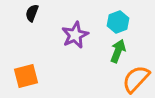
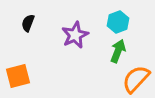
black semicircle: moved 4 px left, 10 px down
orange square: moved 8 px left
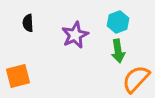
black semicircle: rotated 24 degrees counterclockwise
green arrow: rotated 150 degrees clockwise
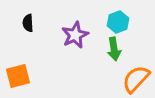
green arrow: moved 4 px left, 2 px up
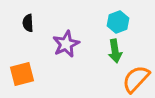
purple star: moved 9 px left, 9 px down
green arrow: moved 1 px right, 2 px down
orange square: moved 4 px right, 2 px up
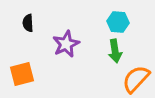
cyan hexagon: rotated 25 degrees clockwise
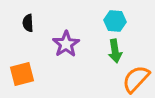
cyan hexagon: moved 3 px left, 1 px up
purple star: rotated 8 degrees counterclockwise
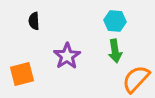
black semicircle: moved 6 px right, 2 px up
purple star: moved 1 px right, 12 px down
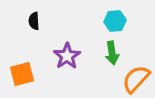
cyan hexagon: rotated 10 degrees counterclockwise
green arrow: moved 3 px left, 2 px down
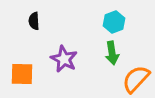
cyan hexagon: moved 1 px left, 1 px down; rotated 15 degrees counterclockwise
purple star: moved 3 px left, 3 px down; rotated 12 degrees counterclockwise
orange square: rotated 15 degrees clockwise
